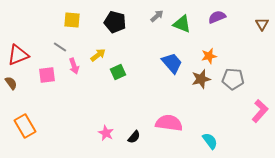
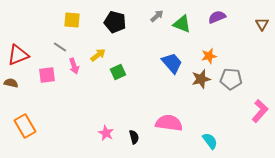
gray pentagon: moved 2 px left
brown semicircle: rotated 40 degrees counterclockwise
black semicircle: rotated 56 degrees counterclockwise
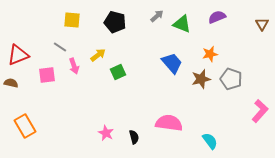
orange star: moved 1 px right, 2 px up
gray pentagon: rotated 15 degrees clockwise
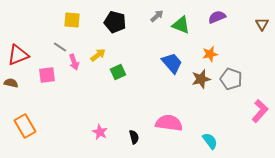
green triangle: moved 1 px left, 1 px down
pink arrow: moved 4 px up
pink star: moved 6 px left, 1 px up
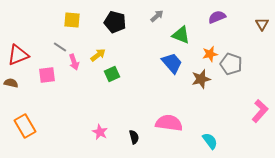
green triangle: moved 10 px down
green square: moved 6 px left, 2 px down
gray pentagon: moved 15 px up
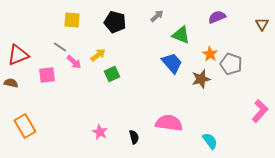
orange star: rotated 28 degrees counterclockwise
pink arrow: rotated 28 degrees counterclockwise
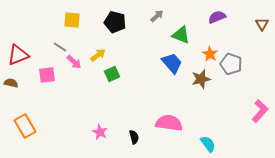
cyan semicircle: moved 2 px left, 3 px down
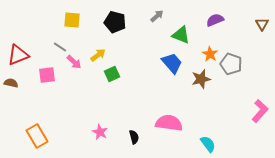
purple semicircle: moved 2 px left, 3 px down
orange rectangle: moved 12 px right, 10 px down
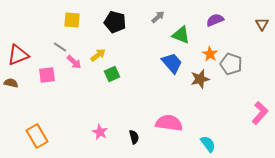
gray arrow: moved 1 px right, 1 px down
brown star: moved 1 px left
pink L-shape: moved 2 px down
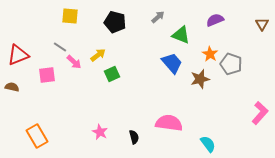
yellow square: moved 2 px left, 4 px up
brown semicircle: moved 1 px right, 4 px down
